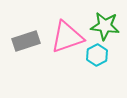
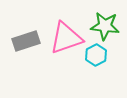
pink triangle: moved 1 px left, 1 px down
cyan hexagon: moved 1 px left
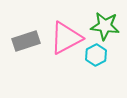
pink triangle: rotated 9 degrees counterclockwise
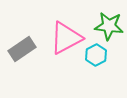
green star: moved 4 px right
gray rectangle: moved 4 px left, 8 px down; rotated 16 degrees counterclockwise
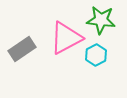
green star: moved 8 px left, 6 px up
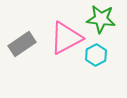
green star: moved 1 px up
gray rectangle: moved 5 px up
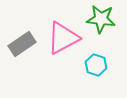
pink triangle: moved 3 px left
cyan hexagon: moved 10 px down; rotated 15 degrees counterclockwise
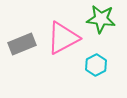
gray rectangle: rotated 12 degrees clockwise
cyan hexagon: rotated 15 degrees clockwise
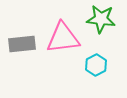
pink triangle: rotated 21 degrees clockwise
gray rectangle: rotated 16 degrees clockwise
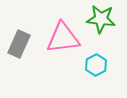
gray rectangle: moved 3 px left; rotated 60 degrees counterclockwise
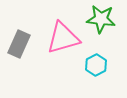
pink triangle: rotated 9 degrees counterclockwise
